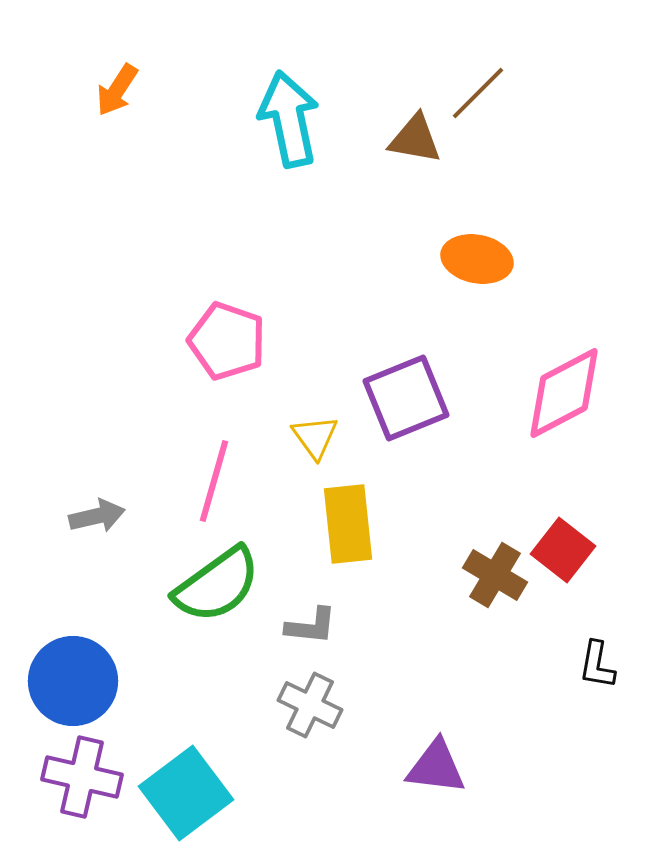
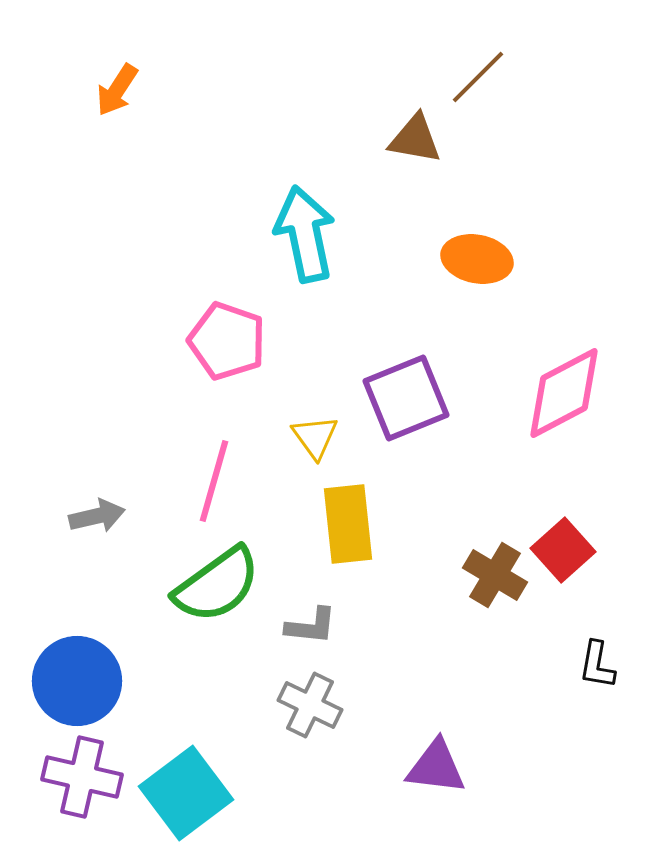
brown line: moved 16 px up
cyan arrow: moved 16 px right, 115 px down
red square: rotated 10 degrees clockwise
blue circle: moved 4 px right
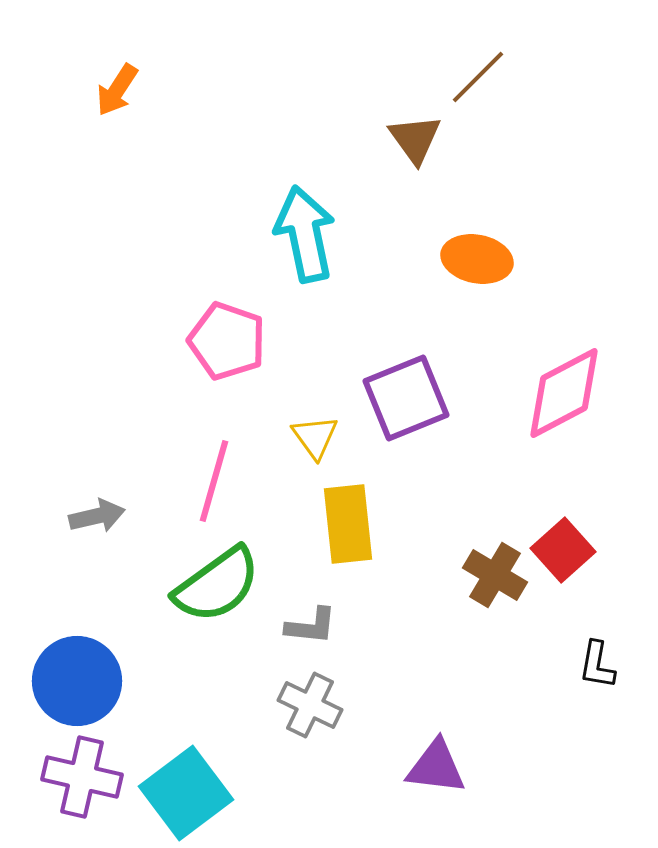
brown triangle: rotated 44 degrees clockwise
